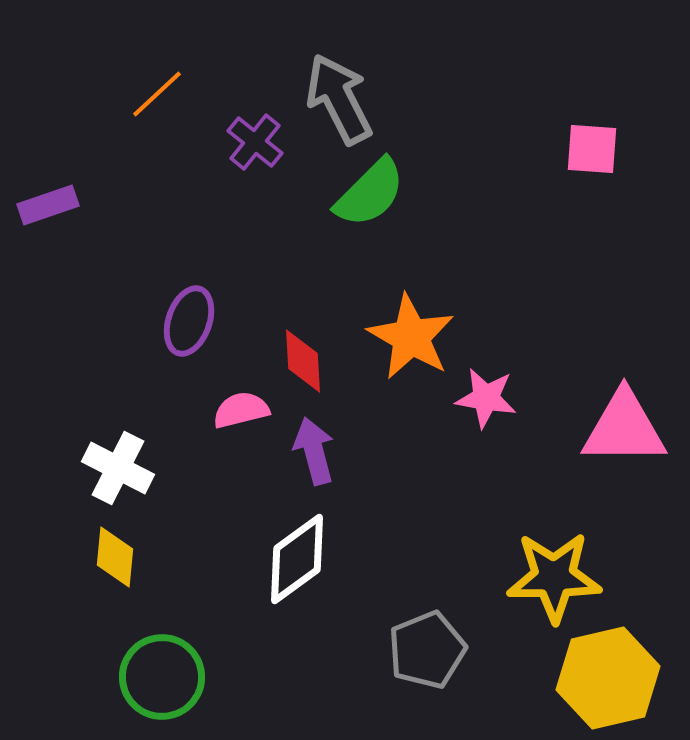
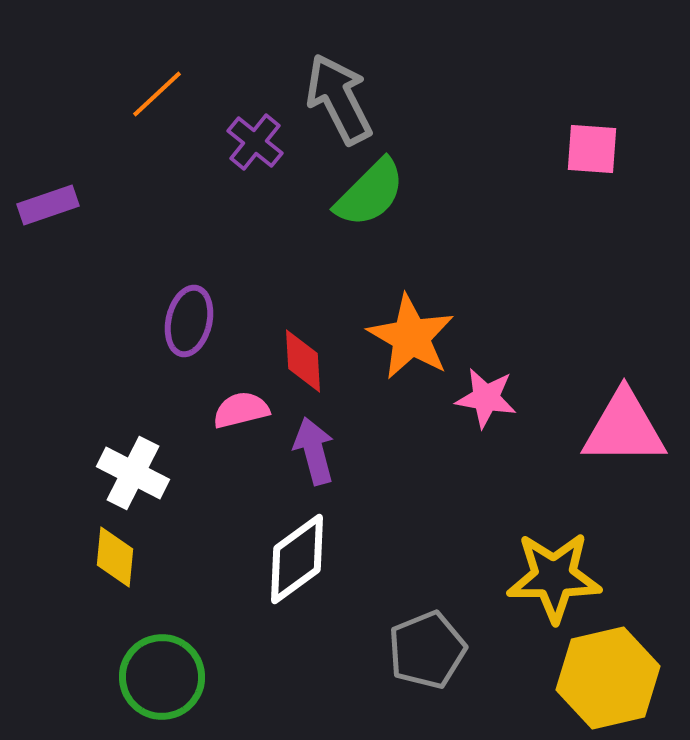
purple ellipse: rotated 6 degrees counterclockwise
white cross: moved 15 px right, 5 px down
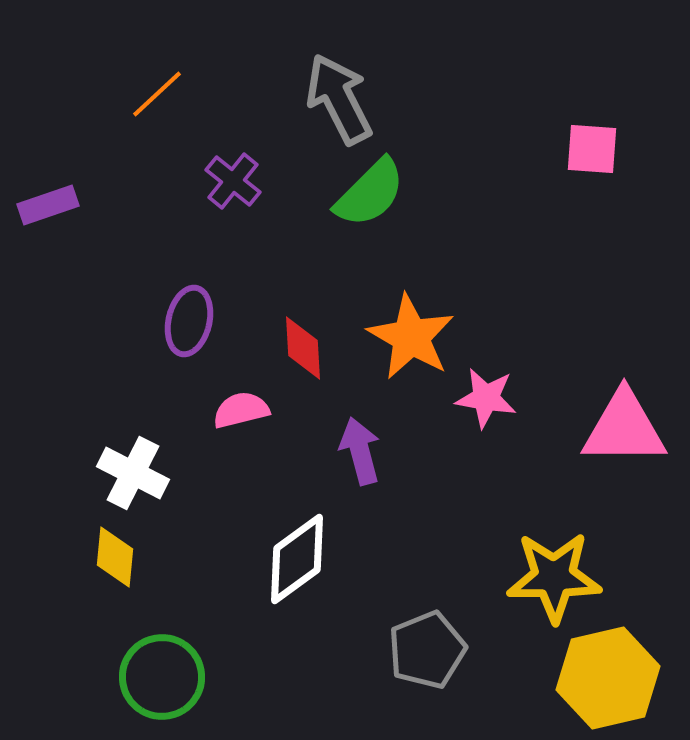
purple cross: moved 22 px left, 39 px down
red diamond: moved 13 px up
purple arrow: moved 46 px right
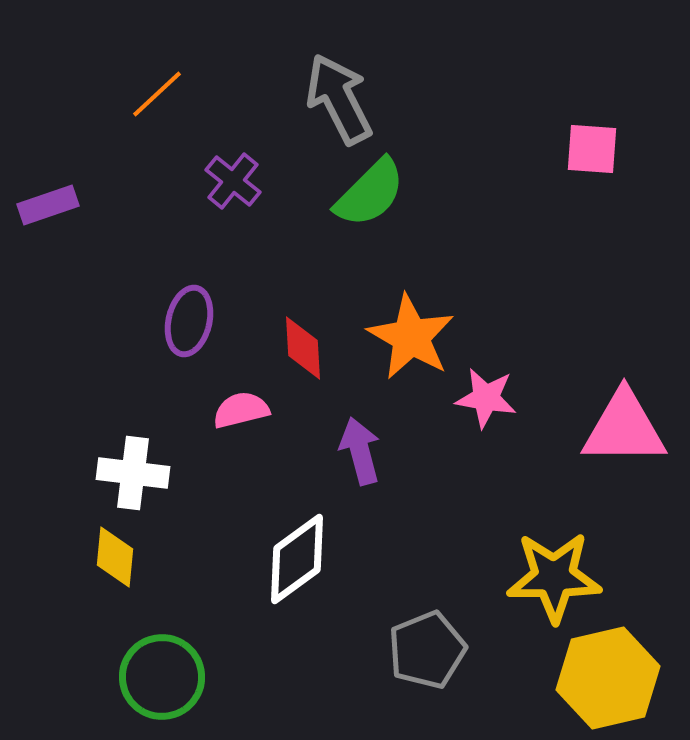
white cross: rotated 20 degrees counterclockwise
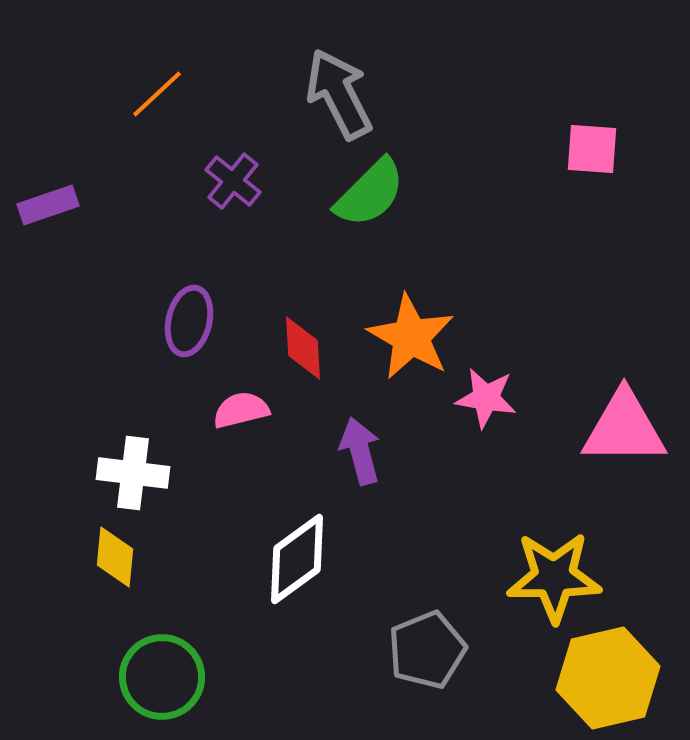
gray arrow: moved 5 px up
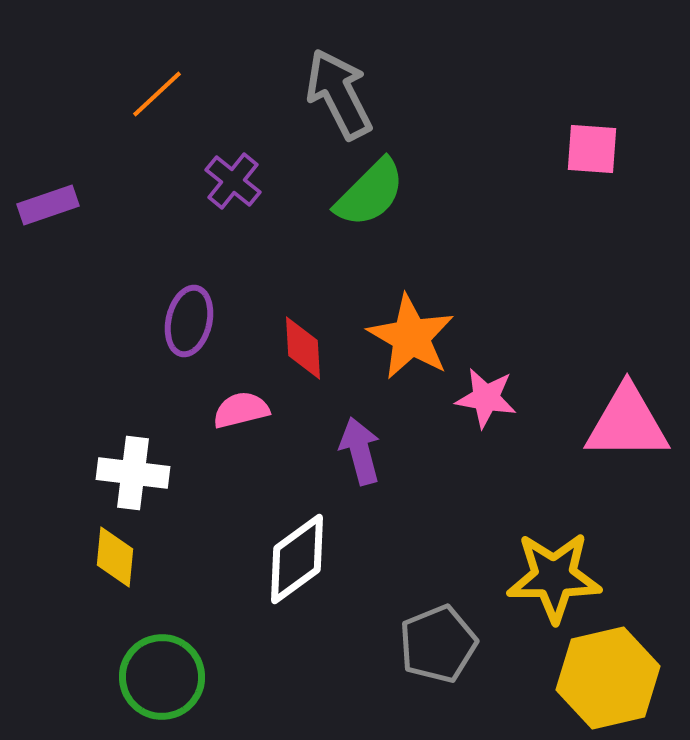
pink triangle: moved 3 px right, 5 px up
gray pentagon: moved 11 px right, 6 px up
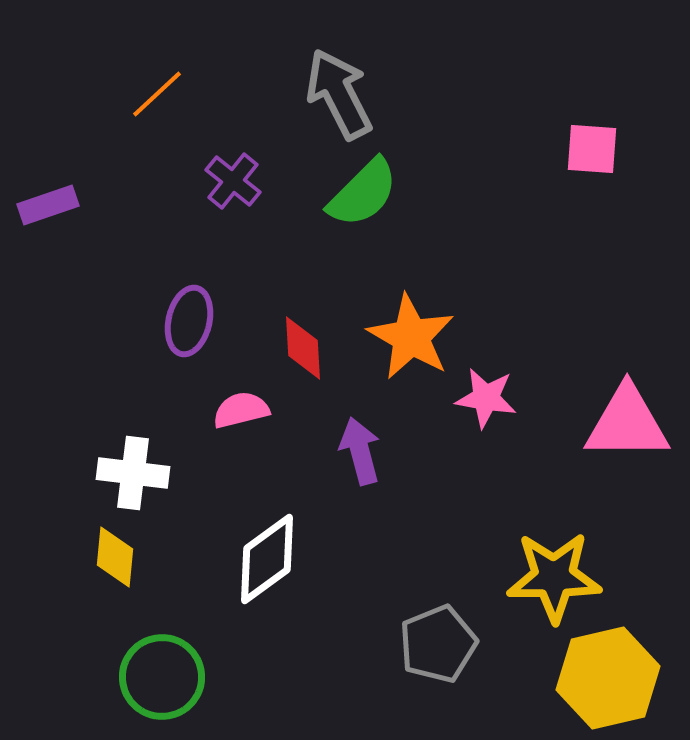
green semicircle: moved 7 px left
white diamond: moved 30 px left
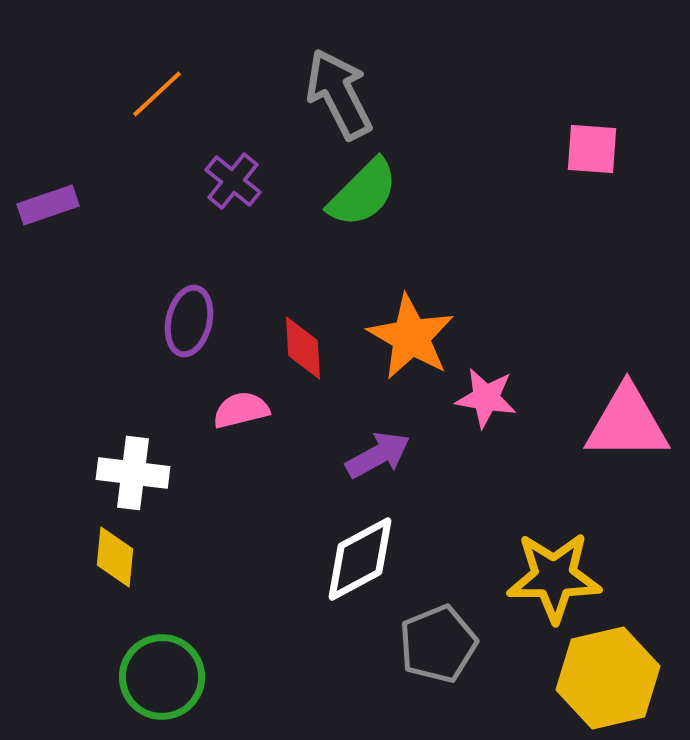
purple arrow: moved 18 px right, 4 px down; rotated 76 degrees clockwise
white diamond: moved 93 px right; rotated 8 degrees clockwise
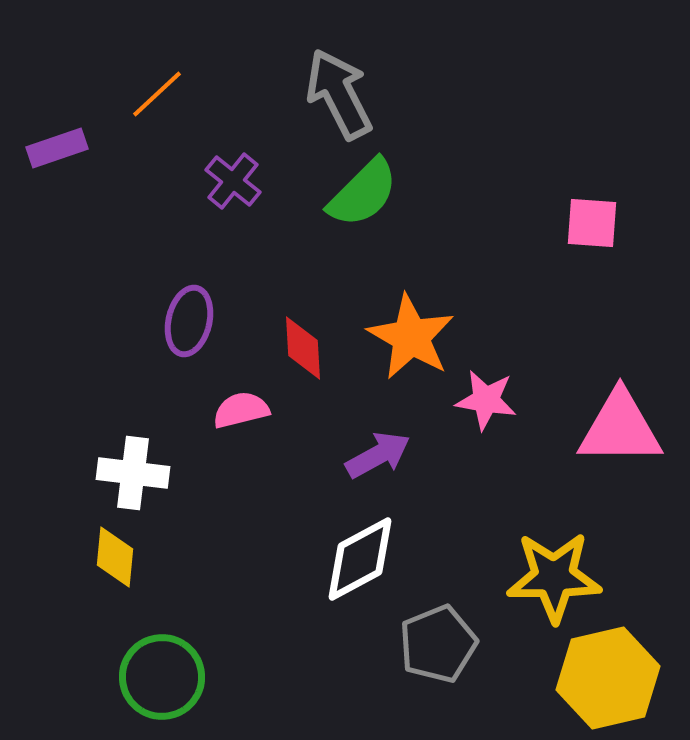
pink square: moved 74 px down
purple rectangle: moved 9 px right, 57 px up
pink star: moved 2 px down
pink triangle: moved 7 px left, 5 px down
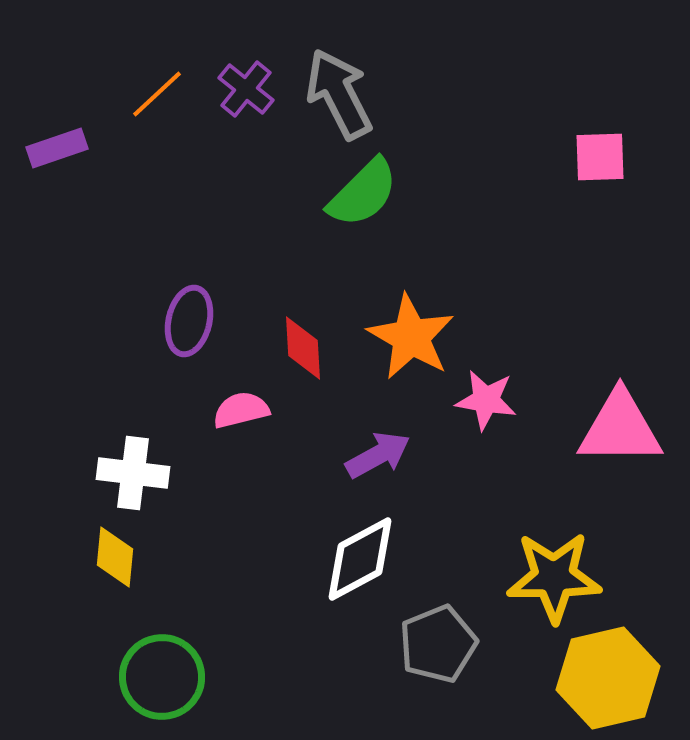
purple cross: moved 13 px right, 92 px up
pink square: moved 8 px right, 66 px up; rotated 6 degrees counterclockwise
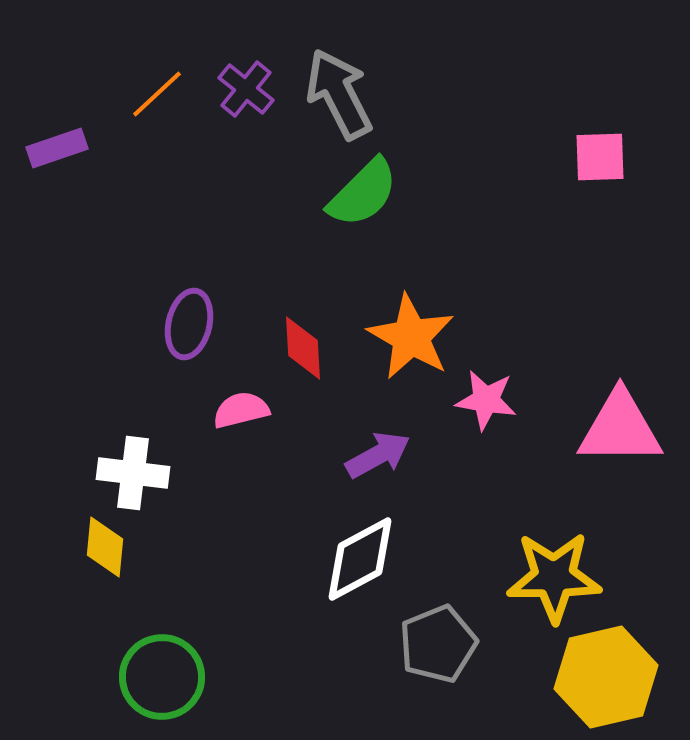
purple ellipse: moved 3 px down
yellow diamond: moved 10 px left, 10 px up
yellow hexagon: moved 2 px left, 1 px up
